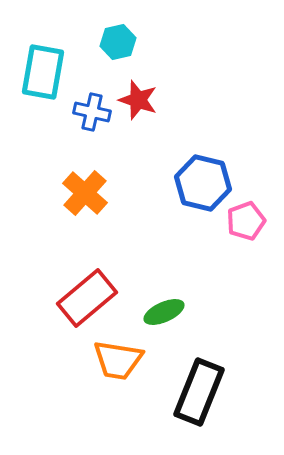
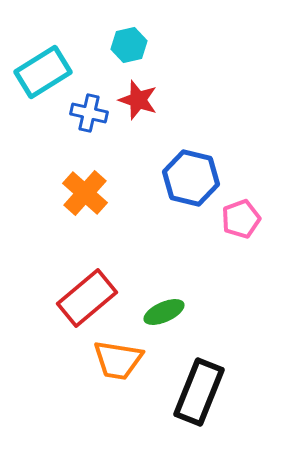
cyan hexagon: moved 11 px right, 3 px down
cyan rectangle: rotated 48 degrees clockwise
blue cross: moved 3 px left, 1 px down
blue hexagon: moved 12 px left, 5 px up
pink pentagon: moved 5 px left, 2 px up
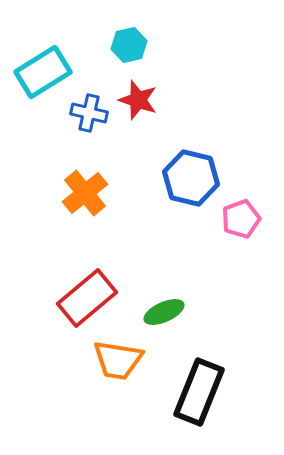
orange cross: rotated 9 degrees clockwise
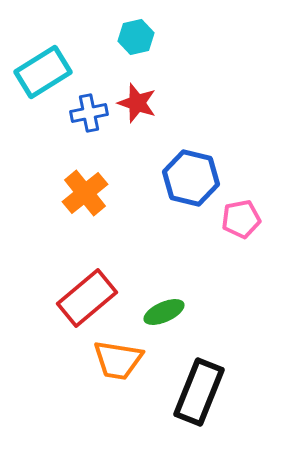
cyan hexagon: moved 7 px right, 8 px up
red star: moved 1 px left, 3 px down
blue cross: rotated 24 degrees counterclockwise
pink pentagon: rotated 9 degrees clockwise
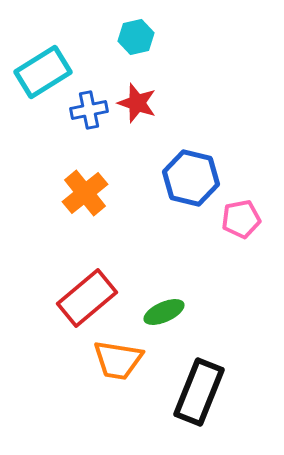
blue cross: moved 3 px up
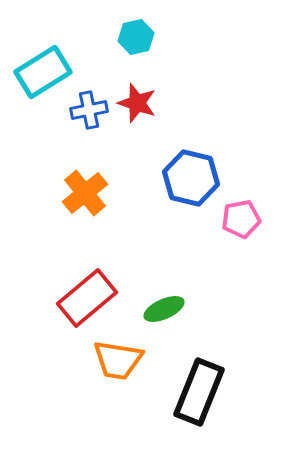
green ellipse: moved 3 px up
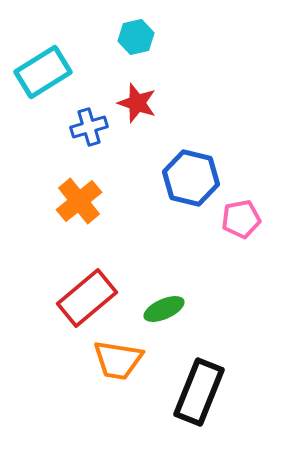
blue cross: moved 17 px down; rotated 6 degrees counterclockwise
orange cross: moved 6 px left, 8 px down
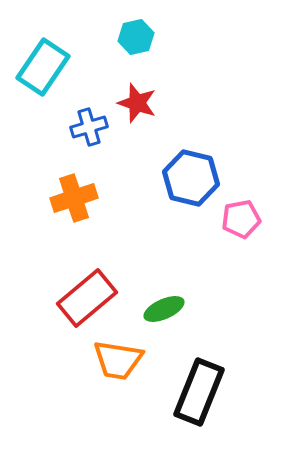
cyan rectangle: moved 5 px up; rotated 24 degrees counterclockwise
orange cross: moved 5 px left, 3 px up; rotated 21 degrees clockwise
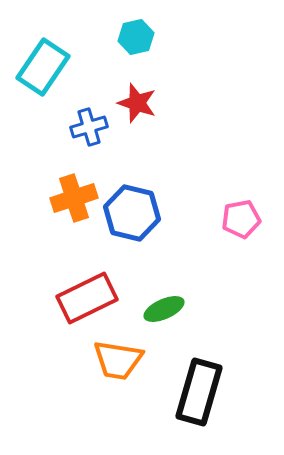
blue hexagon: moved 59 px left, 35 px down
red rectangle: rotated 14 degrees clockwise
black rectangle: rotated 6 degrees counterclockwise
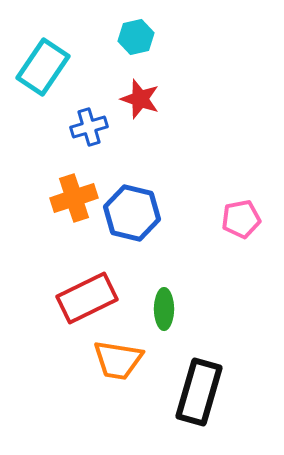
red star: moved 3 px right, 4 px up
green ellipse: rotated 66 degrees counterclockwise
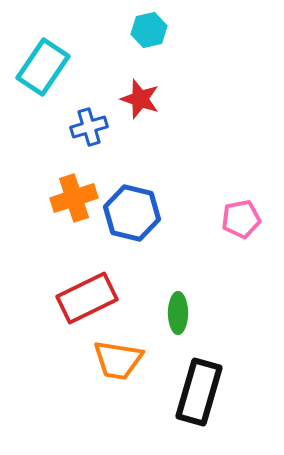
cyan hexagon: moved 13 px right, 7 px up
green ellipse: moved 14 px right, 4 px down
